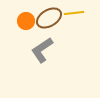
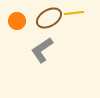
orange circle: moved 9 px left
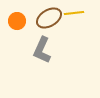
gray L-shape: rotated 32 degrees counterclockwise
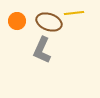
brown ellipse: moved 4 px down; rotated 50 degrees clockwise
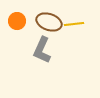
yellow line: moved 11 px down
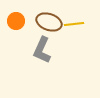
orange circle: moved 1 px left
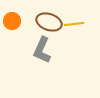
orange circle: moved 4 px left
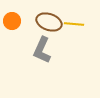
yellow line: rotated 12 degrees clockwise
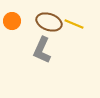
yellow line: rotated 18 degrees clockwise
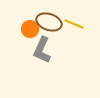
orange circle: moved 18 px right, 8 px down
